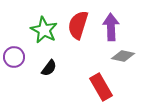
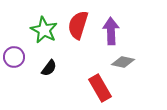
purple arrow: moved 4 px down
gray diamond: moved 6 px down
red rectangle: moved 1 px left, 1 px down
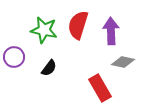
green star: rotated 16 degrees counterclockwise
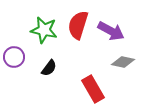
purple arrow: rotated 120 degrees clockwise
red rectangle: moved 7 px left, 1 px down
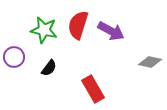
gray diamond: moved 27 px right
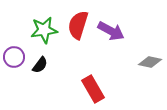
green star: rotated 20 degrees counterclockwise
black semicircle: moved 9 px left, 3 px up
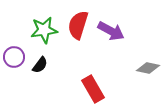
gray diamond: moved 2 px left, 6 px down
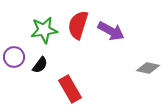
red rectangle: moved 23 px left
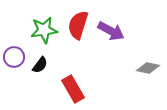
red rectangle: moved 3 px right
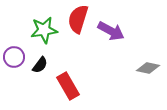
red semicircle: moved 6 px up
red rectangle: moved 5 px left, 3 px up
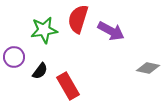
black semicircle: moved 6 px down
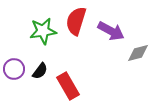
red semicircle: moved 2 px left, 2 px down
green star: moved 1 px left, 1 px down
purple circle: moved 12 px down
gray diamond: moved 10 px left, 15 px up; rotated 25 degrees counterclockwise
